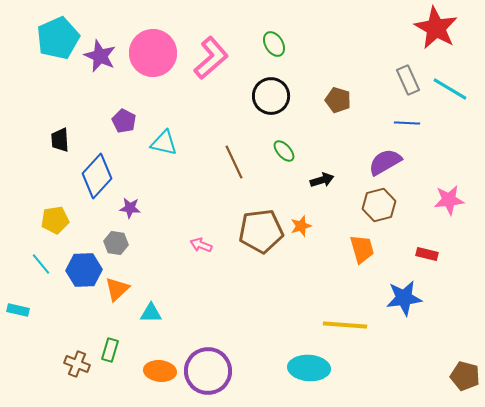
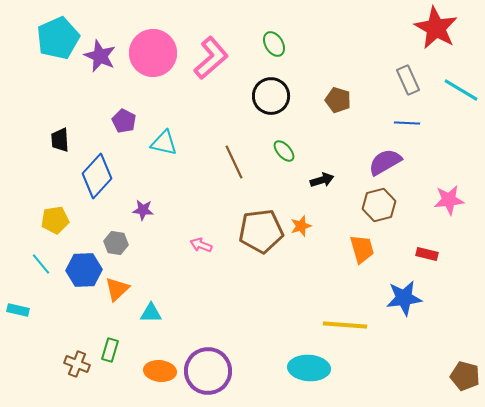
cyan line at (450, 89): moved 11 px right, 1 px down
purple star at (130, 208): moved 13 px right, 2 px down
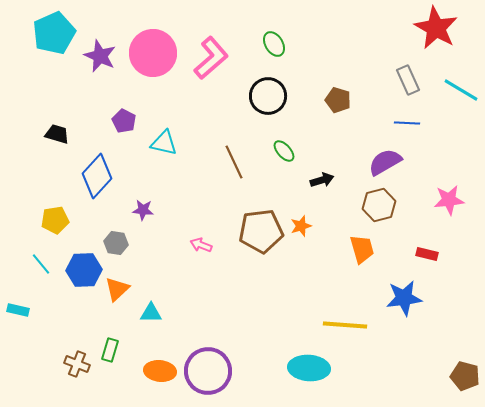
cyan pentagon at (58, 38): moved 4 px left, 5 px up
black circle at (271, 96): moved 3 px left
black trapezoid at (60, 140): moved 3 px left, 6 px up; rotated 110 degrees clockwise
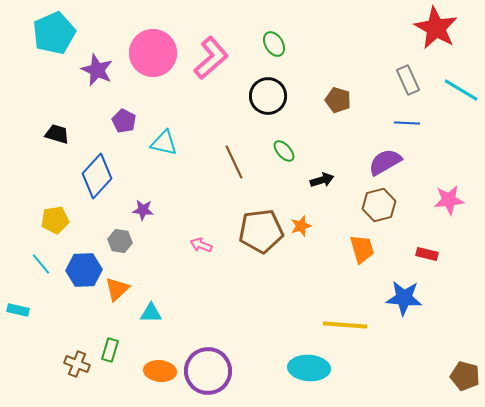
purple star at (100, 56): moved 3 px left, 14 px down
gray hexagon at (116, 243): moved 4 px right, 2 px up
blue star at (404, 298): rotated 12 degrees clockwise
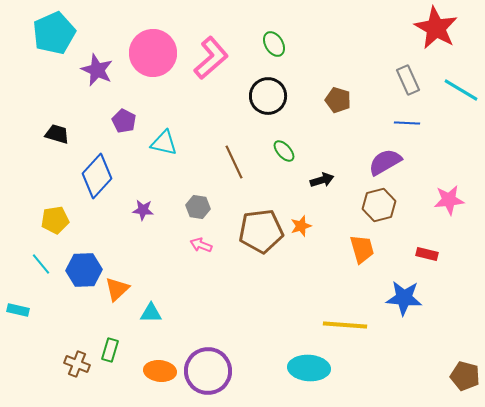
gray hexagon at (120, 241): moved 78 px right, 34 px up
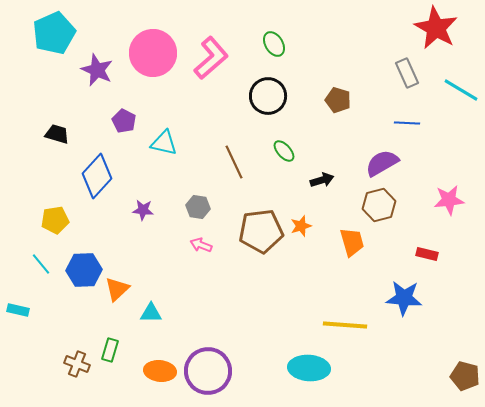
gray rectangle at (408, 80): moved 1 px left, 7 px up
purple semicircle at (385, 162): moved 3 px left, 1 px down
orange trapezoid at (362, 249): moved 10 px left, 7 px up
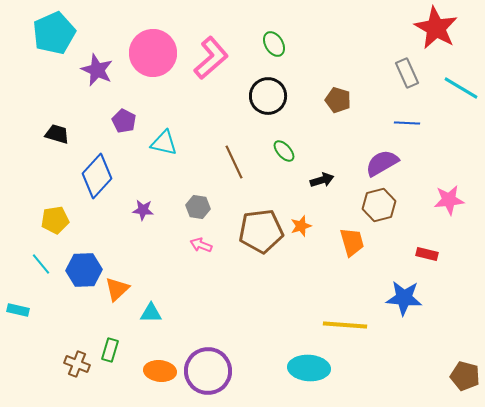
cyan line at (461, 90): moved 2 px up
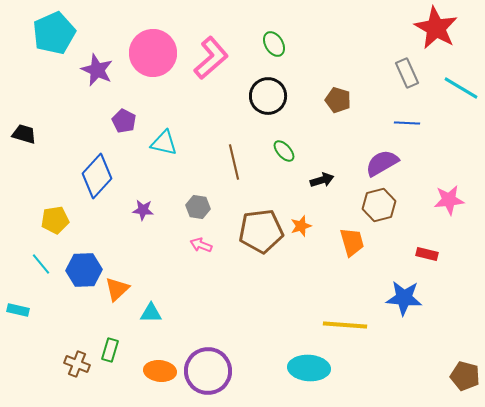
black trapezoid at (57, 134): moved 33 px left
brown line at (234, 162): rotated 12 degrees clockwise
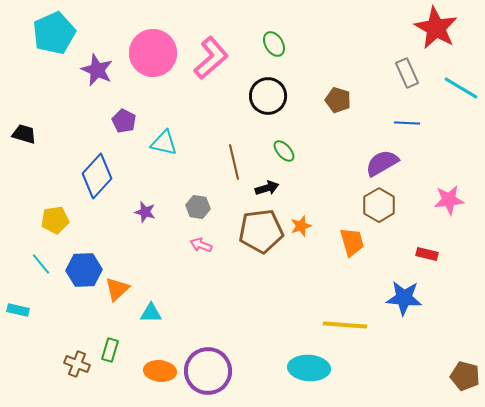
black arrow at (322, 180): moved 55 px left, 8 px down
brown hexagon at (379, 205): rotated 16 degrees counterclockwise
purple star at (143, 210): moved 2 px right, 2 px down; rotated 10 degrees clockwise
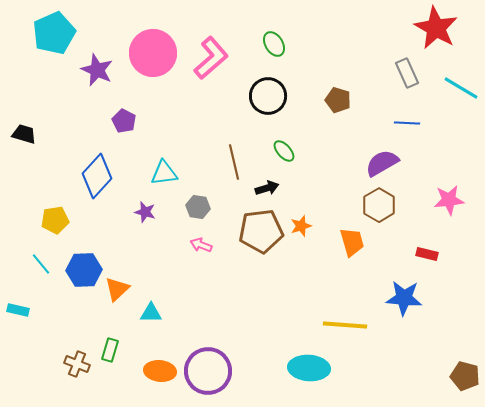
cyan triangle at (164, 143): moved 30 px down; rotated 20 degrees counterclockwise
